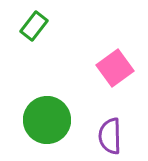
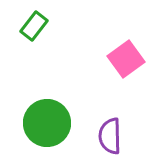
pink square: moved 11 px right, 9 px up
green circle: moved 3 px down
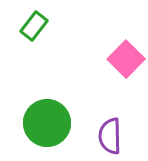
pink square: rotated 9 degrees counterclockwise
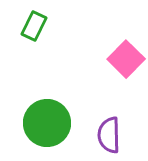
green rectangle: rotated 12 degrees counterclockwise
purple semicircle: moved 1 px left, 1 px up
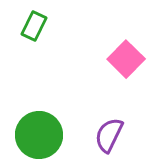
green circle: moved 8 px left, 12 px down
purple semicircle: rotated 27 degrees clockwise
